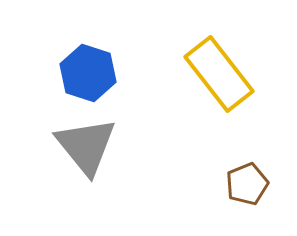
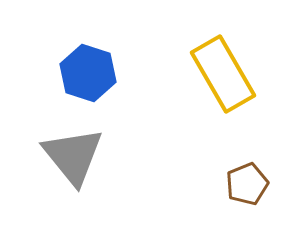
yellow rectangle: moved 4 px right; rotated 8 degrees clockwise
gray triangle: moved 13 px left, 10 px down
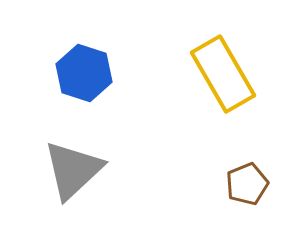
blue hexagon: moved 4 px left
gray triangle: moved 14 px down; rotated 26 degrees clockwise
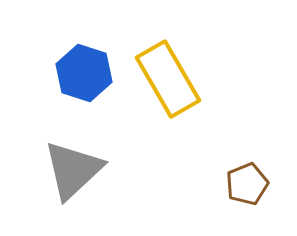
yellow rectangle: moved 55 px left, 5 px down
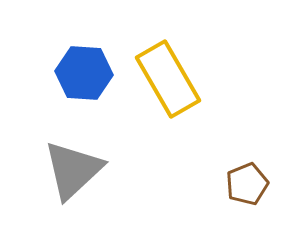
blue hexagon: rotated 14 degrees counterclockwise
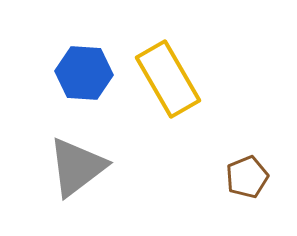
gray triangle: moved 4 px right, 3 px up; rotated 6 degrees clockwise
brown pentagon: moved 7 px up
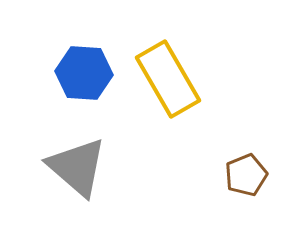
gray triangle: rotated 42 degrees counterclockwise
brown pentagon: moved 1 px left, 2 px up
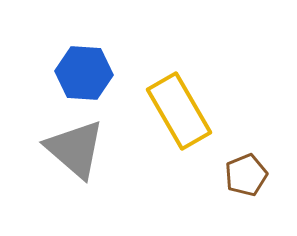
yellow rectangle: moved 11 px right, 32 px down
gray triangle: moved 2 px left, 18 px up
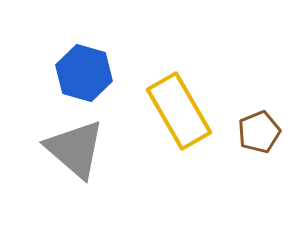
blue hexagon: rotated 12 degrees clockwise
brown pentagon: moved 13 px right, 43 px up
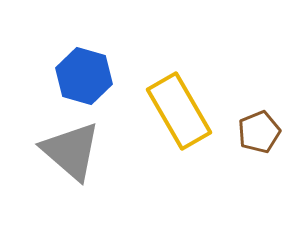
blue hexagon: moved 3 px down
gray triangle: moved 4 px left, 2 px down
